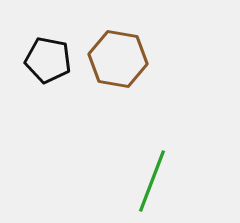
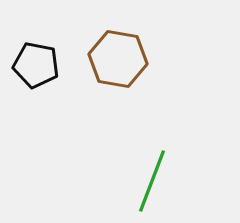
black pentagon: moved 12 px left, 5 px down
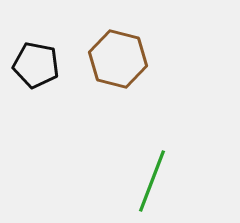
brown hexagon: rotated 4 degrees clockwise
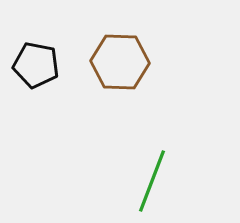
brown hexagon: moved 2 px right, 3 px down; rotated 12 degrees counterclockwise
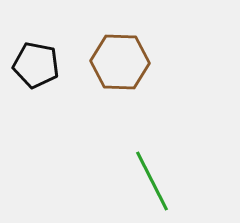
green line: rotated 48 degrees counterclockwise
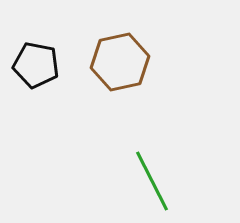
brown hexagon: rotated 14 degrees counterclockwise
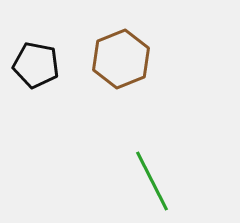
brown hexagon: moved 1 px right, 3 px up; rotated 10 degrees counterclockwise
